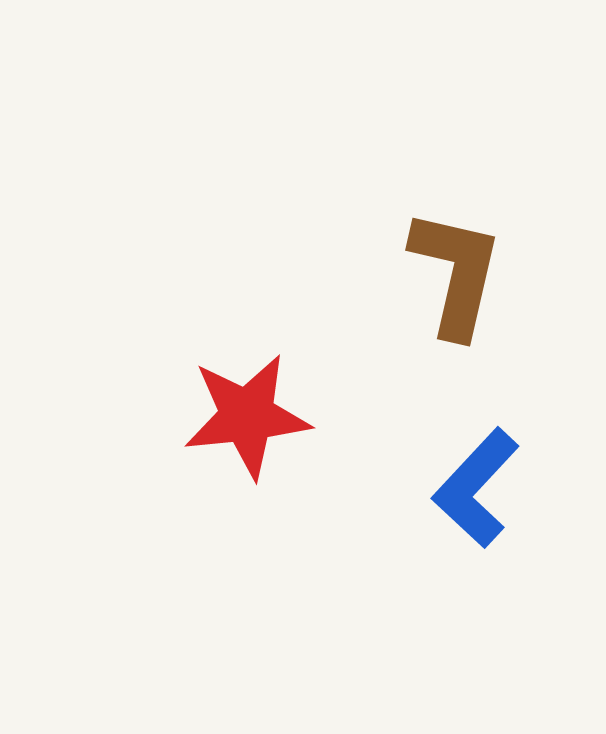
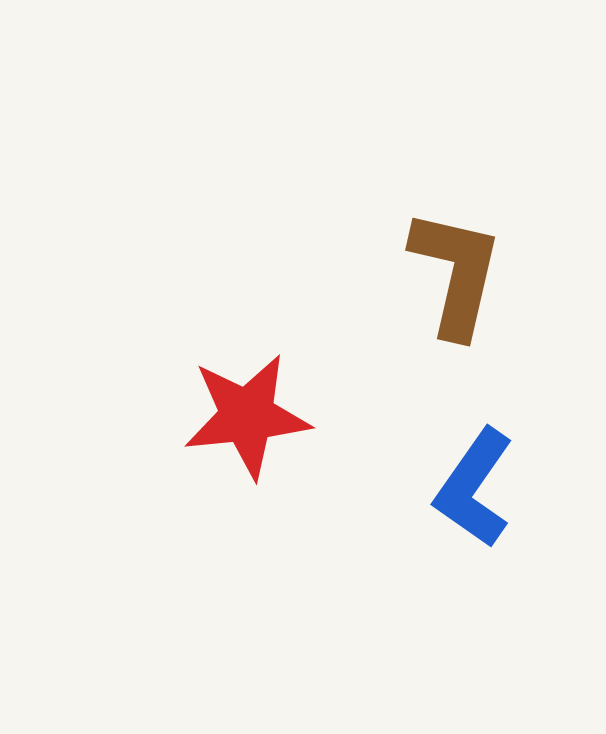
blue L-shape: moved 2 px left; rotated 8 degrees counterclockwise
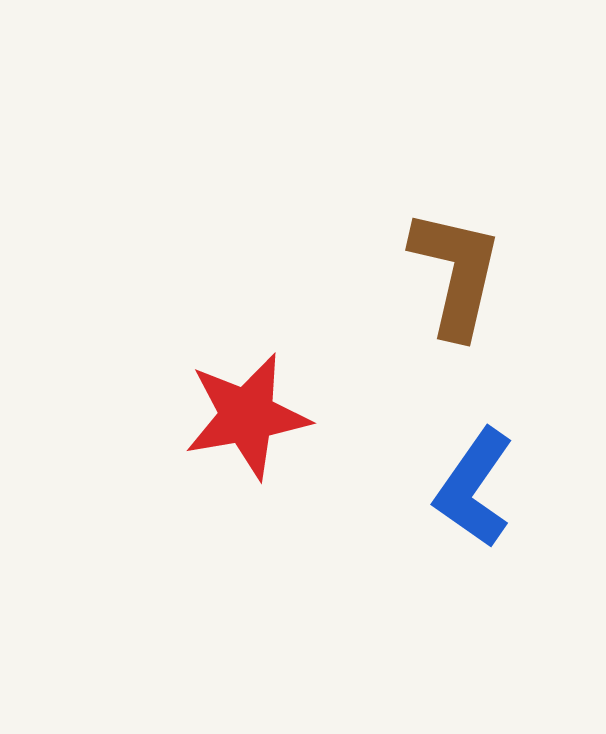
red star: rotated 4 degrees counterclockwise
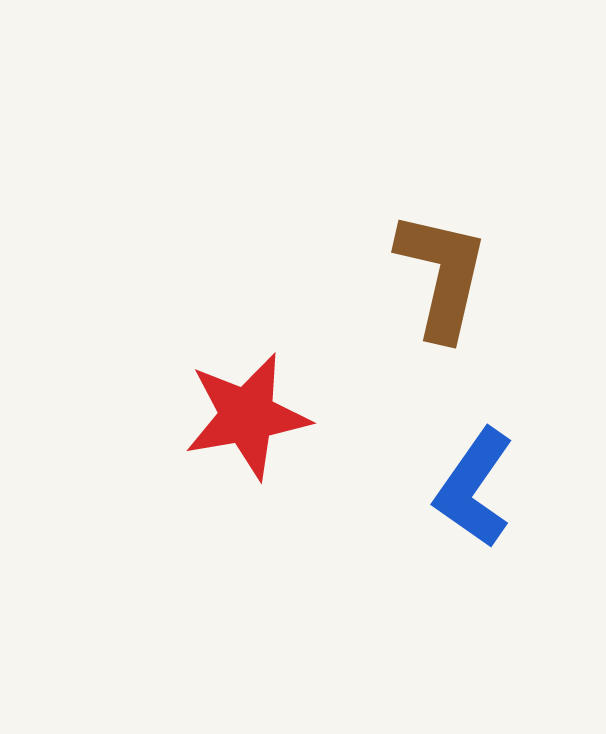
brown L-shape: moved 14 px left, 2 px down
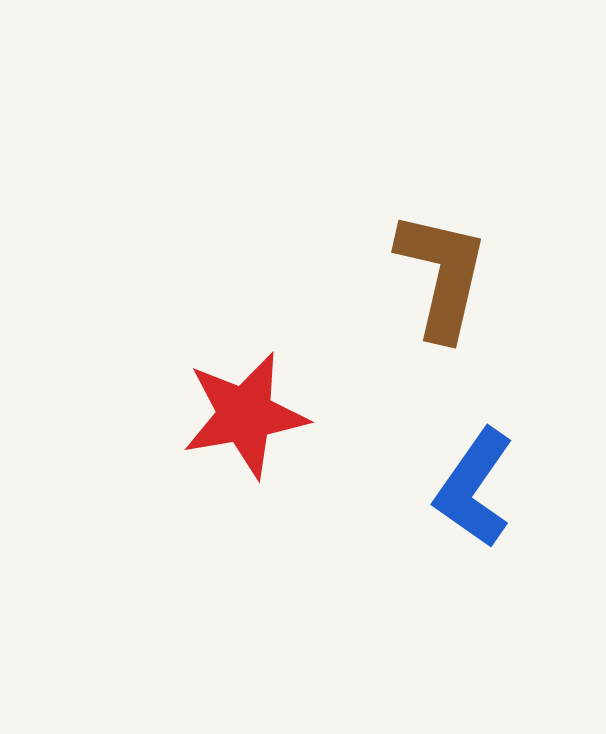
red star: moved 2 px left, 1 px up
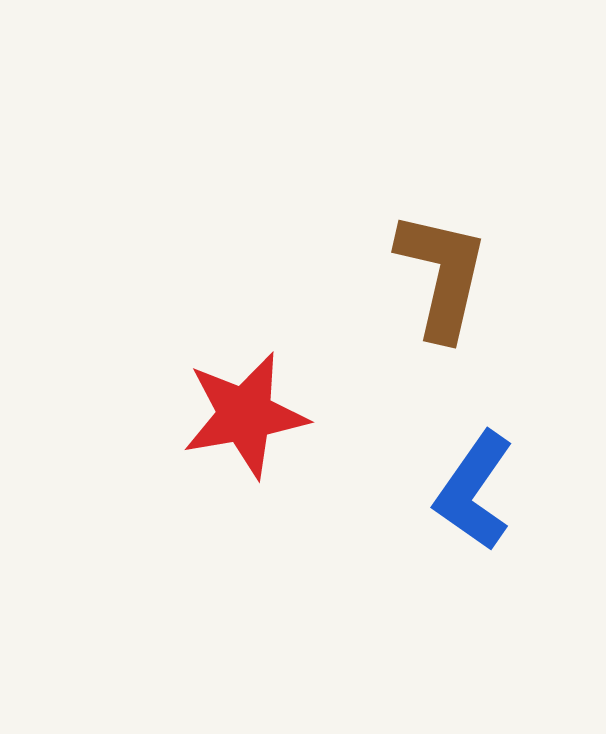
blue L-shape: moved 3 px down
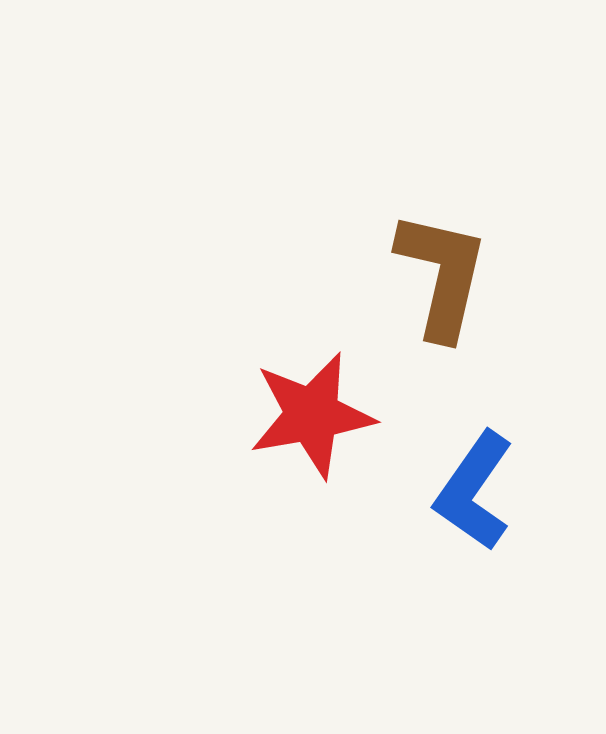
red star: moved 67 px right
